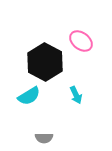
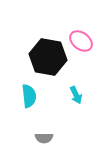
black hexagon: moved 3 px right, 5 px up; rotated 18 degrees counterclockwise
cyan semicircle: rotated 65 degrees counterclockwise
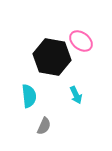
black hexagon: moved 4 px right
gray semicircle: moved 12 px up; rotated 66 degrees counterclockwise
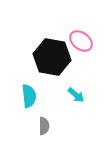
cyan arrow: rotated 24 degrees counterclockwise
gray semicircle: rotated 24 degrees counterclockwise
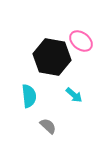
cyan arrow: moved 2 px left
gray semicircle: moved 4 px right; rotated 48 degrees counterclockwise
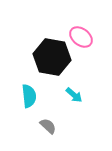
pink ellipse: moved 4 px up
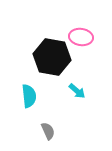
pink ellipse: rotated 30 degrees counterclockwise
cyan arrow: moved 3 px right, 4 px up
gray semicircle: moved 5 px down; rotated 24 degrees clockwise
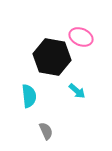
pink ellipse: rotated 15 degrees clockwise
gray semicircle: moved 2 px left
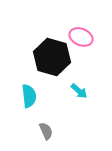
black hexagon: rotated 6 degrees clockwise
cyan arrow: moved 2 px right
